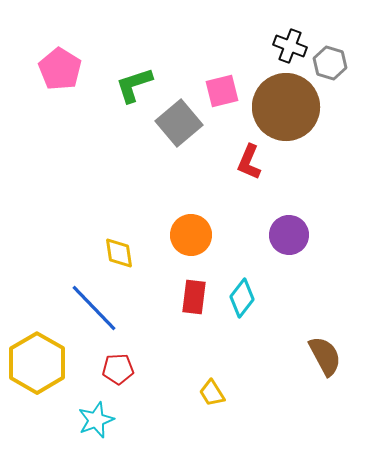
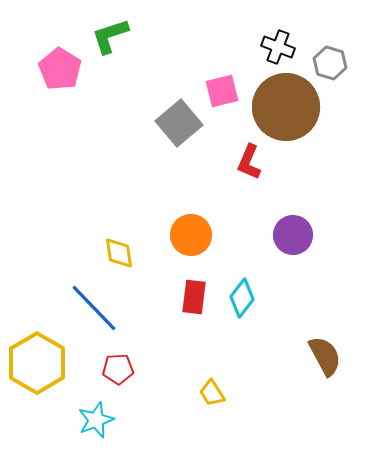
black cross: moved 12 px left, 1 px down
green L-shape: moved 24 px left, 49 px up
purple circle: moved 4 px right
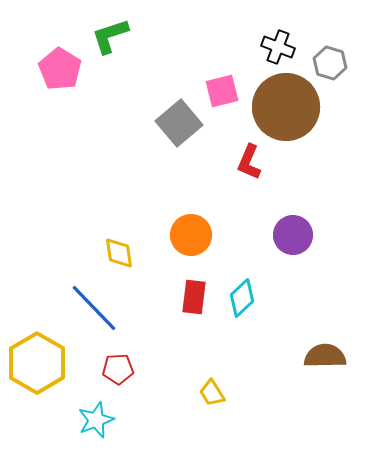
cyan diamond: rotated 9 degrees clockwise
brown semicircle: rotated 63 degrees counterclockwise
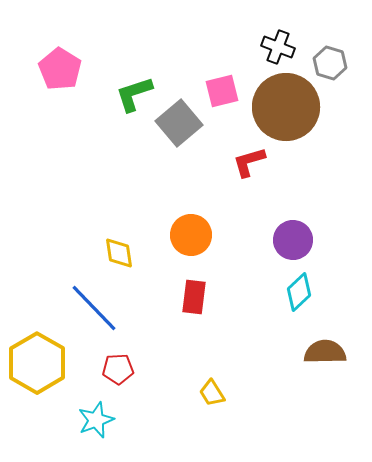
green L-shape: moved 24 px right, 58 px down
red L-shape: rotated 51 degrees clockwise
purple circle: moved 5 px down
cyan diamond: moved 57 px right, 6 px up
brown semicircle: moved 4 px up
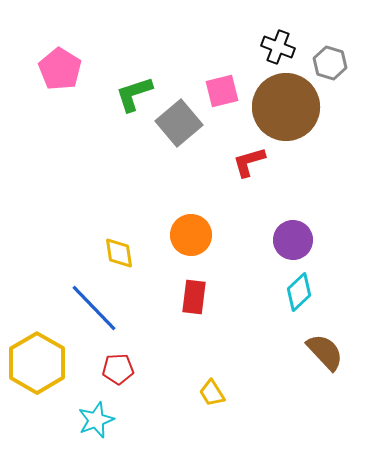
brown semicircle: rotated 48 degrees clockwise
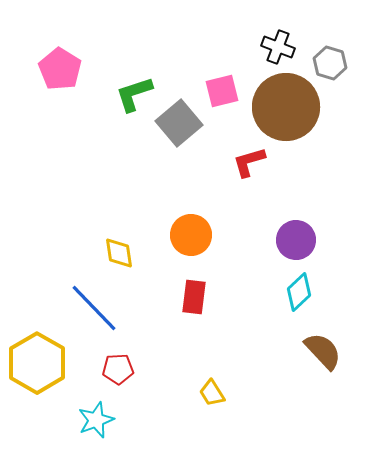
purple circle: moved 3 px right
brown semicircle: moved 2 px left, 1 px up
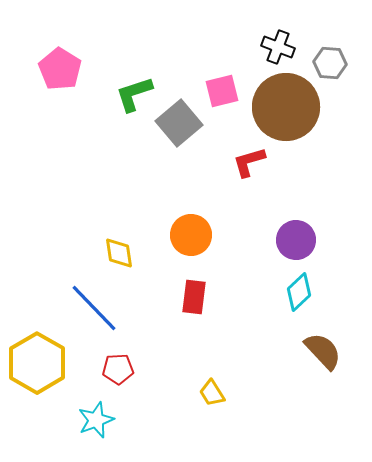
gray hexagon: rotated 12 degrees counterclockwise
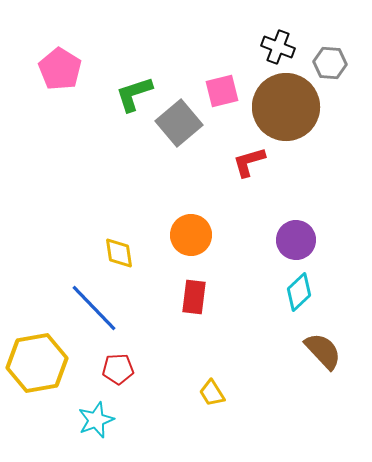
yellow hexagon: rotated 20 degrees clockwise
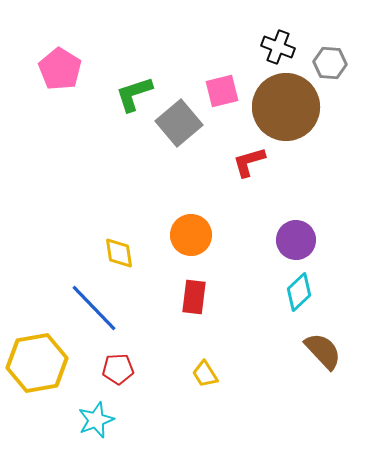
yellow trapezoid: moved 7 px left, 19 px up
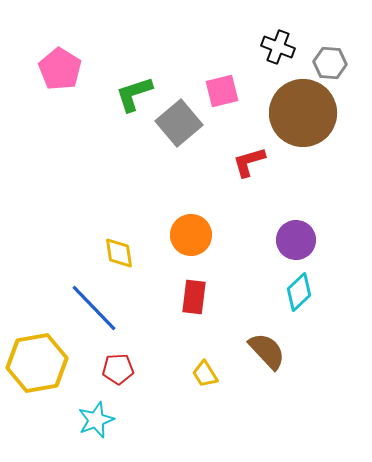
brown circle: moved 17 px right, 6 px down
brown semicircle: moved 56 px left
